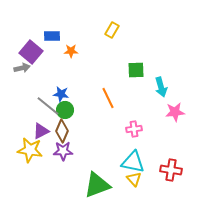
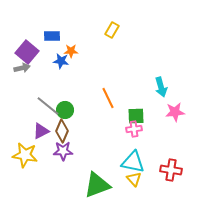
purple square: moved 4 px left
green square: moved 46 px down
blue star: moved 33 px up
yellow star: moved 5 px left, 5 px down
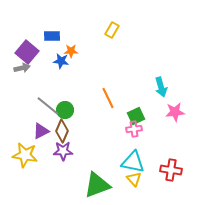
green square: rotated 24 degrees counterclockwise
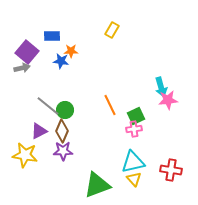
orange line: moved 2 px right, 7 px down
pink star: moved 7 px left, 12 px up
purple triangle: moved 2 px left
cyan triangle: rotated 25 degrees counterclockwise
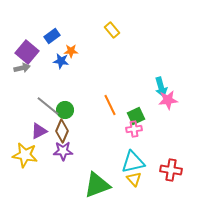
yellow rectangle: rotated 70 degrees counterclockwise
blue rectangle: rotated 35 degrees counterclockwise
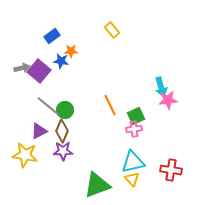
purple square: moved 12 px right, 19 px down
yellow triangle: moved 2 px left
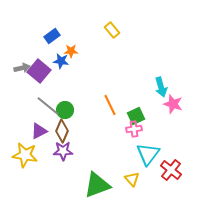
pink star: moved 5 px right, 4 px down; rotated 24 degrees clockwise
cyan triangle: moved 15 px right, 8 px up; rotated 40 degrees counterclockwise
red cross: rotated 30 degrees clockwise
